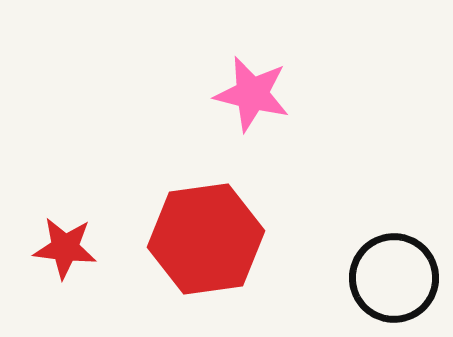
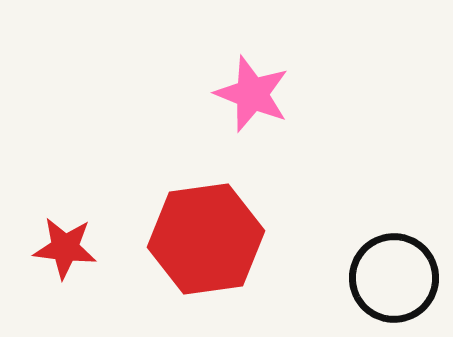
pink star: rotated 8 degrees clockwise
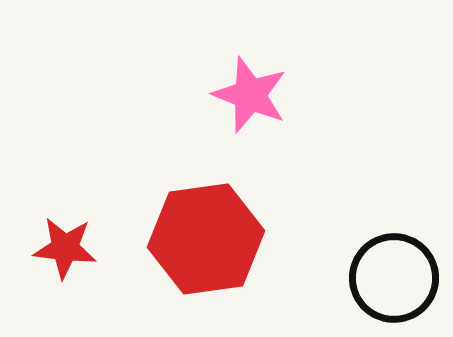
pink star: moved 2 px left, 1 px down
